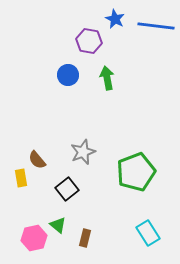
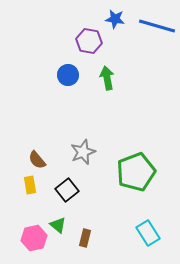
blue star: rotated 18 degrees counterclockwise
blue line: moved 1 px right; rotated 9 degrees clockwise
yellow rectangle: moved 9 px right, 7 px down
black square: moved 1 px down
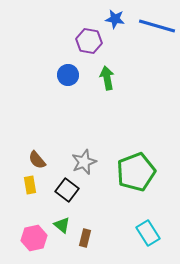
gray star: moved 1 px right, 10 px down
black square: rotated 15 degrees counterclockwise
green triangle: moved 4 px right
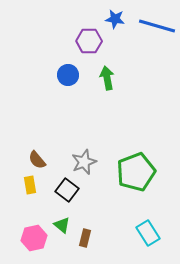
purple hexagon: rotated 10 degrees counterclockwise
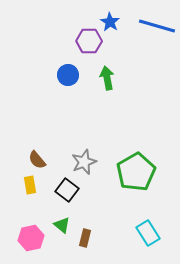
blue star: moved 5 px left, 3 px down; rotated 24 degrees clockwise
green pentagon: rotated 9 degrees counterclockwise
pink hexagon: moved 3 px left
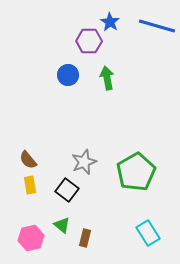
brown semicircle: moved 9 px left
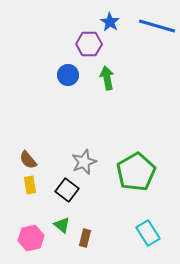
purple hexagon: moved 3 px down
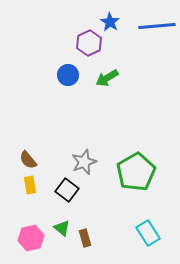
blue line: rotated 21 degrees counterclockwise
purple hexagon: moved 1 px up; rotated 25 degrees counterclockwise
green arrow: rotated 110 degrees counterclockwise
green triangle: moved 3 px down
brown rectangle: rotated 30 degrees counterclockwise
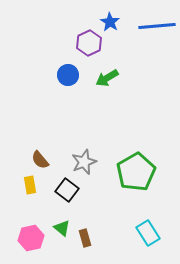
brown semicircle: moved 12 px right
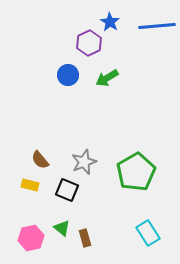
yellow rectangle: rotated 66 degrees counterclockwise
black square: rotated 15 degrees counterclockwise
